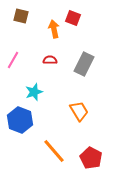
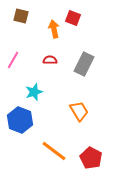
orange line: rotated 12 degrees counterclockwise
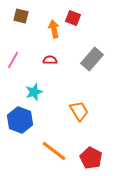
gray rectangle: moved 8 px right, 5 px up; rotated 15 degrees clockwise
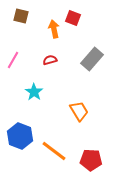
red semicircle: rotated 16 degrees counterclockwise
cyan star: rotated 18 degrees counterclockwise
blue hexagon: moved 16 px down
red pentagon: moved 2 px down; rotated 25 degrees counterclockwise
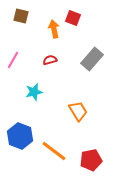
cyan star: rotated 24 degrees clockwise
orange trapezoid: moved 1 px left
red pentagon: rotated 15 degrees counterclockwise
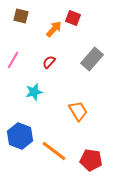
orange arrow: rotated 54 degrees clockwise
red semicircle: moved 1 px left, 2 px down; rotated 32 degrees counterclockwise
red pentagon: rotated 20 degrees clockwise
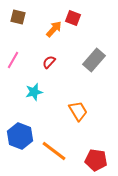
brown square: moved 3 px left, 1 px down
gray rectangle: moved 2 px right, 1 px down
red pentagon: moved 5 px right
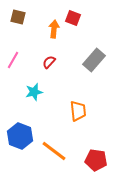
orange arrow: rotated 36 degrees counterclockwise
orange trapezoid: rotated 25 degrees clockwise
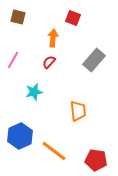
orange arrow: moved 1 px left, 9 px down
blue hexagon: rotated 15 degrees clockwise
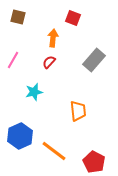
red pentagon: moved 2 px left, 2 px down; rotated 20 degrees clockwise
